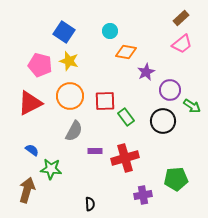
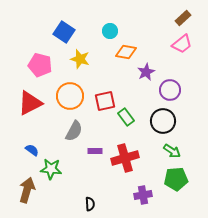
brown rectangle: moved 2 px right
yellow star: moved 11 px right, 2 px up
red square: rotated 10 degrees counterclockwise
green arrow: moved 20 px left, 45 px down
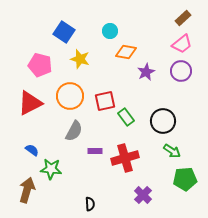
purple circle: moved 11 px right, 19 px up
green pentagon: moved 9 px right
purple cross: rotated 36 degrees counterclockwise
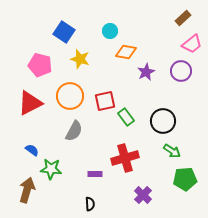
pink trapezoid: moved 10 px right
purple rectangle: moved 23 px down
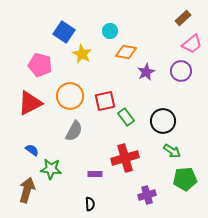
yellow star: moved 2 px right, 5 px up; rotated 12 degrees clockwise
purple cross: moved 4 px right; rotated 30 degrees clockwise
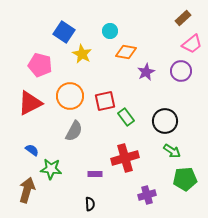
black circle: moved 2 px right
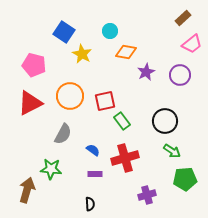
pink pentagon: moved 6 px left
purple circle: moved 1 px left, 4 px down
green rectangle: moved 4 px left, 4 px down
gray semicircle: moved 11 px left, 3 px down
blue semicircle: moved 61 px right
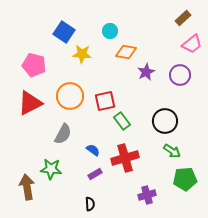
yellow star: rotated 24 degrees counterclockwise
purple rectangle: rotated 32 degrees counterclockwise
brown arrow: moved 3 px up; rotated 25 degrees counterclockwise
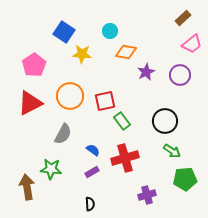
pink pentagon: rotated 25 degrees clockwise
purple rectangle: moved 3 px left, 2 px up
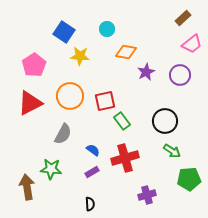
cyan circle: moved 3 px left, 2 px up
yellow star: moved 2 px left, 2 px down
green pentagon: moved 4 px right
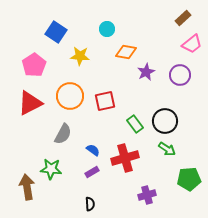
blue square: moved 8 px left
green rectangle: moved 13 px right, 3 px down
green arrow: moved 5 px left, 2 px up
